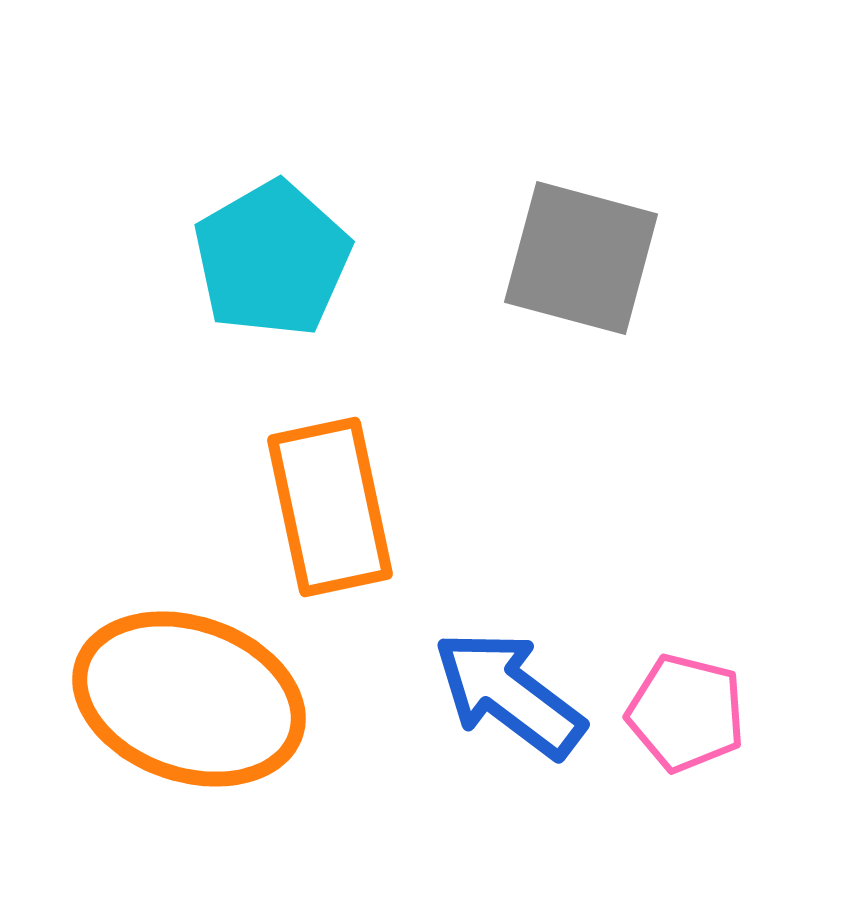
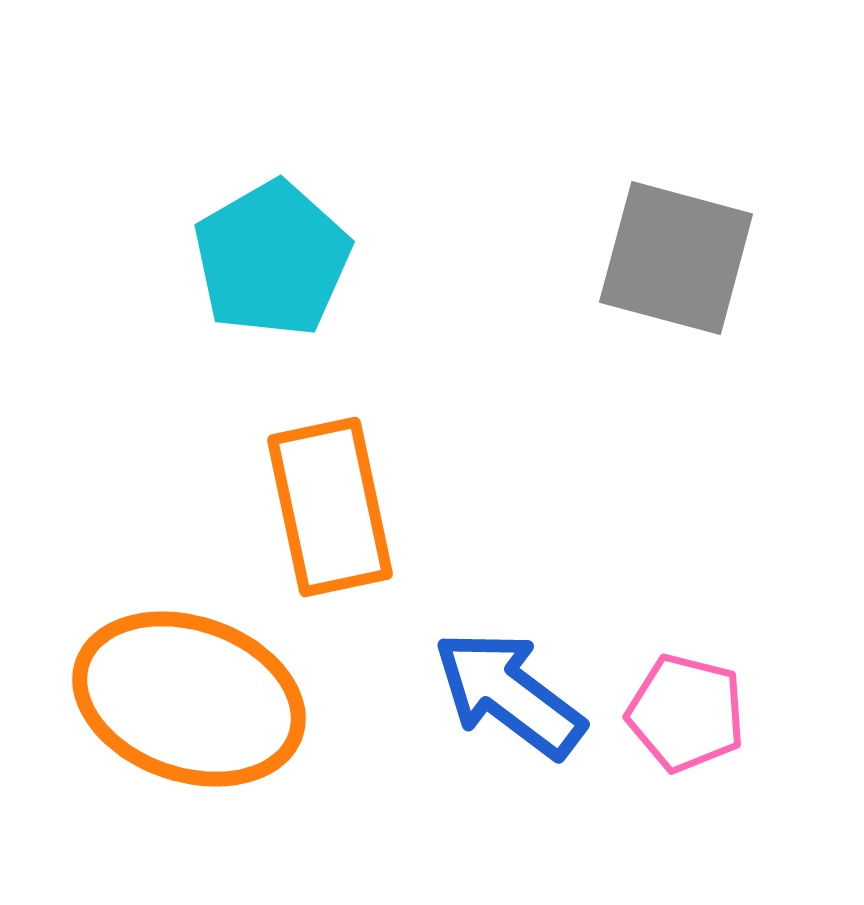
gray square: moved 95 px right
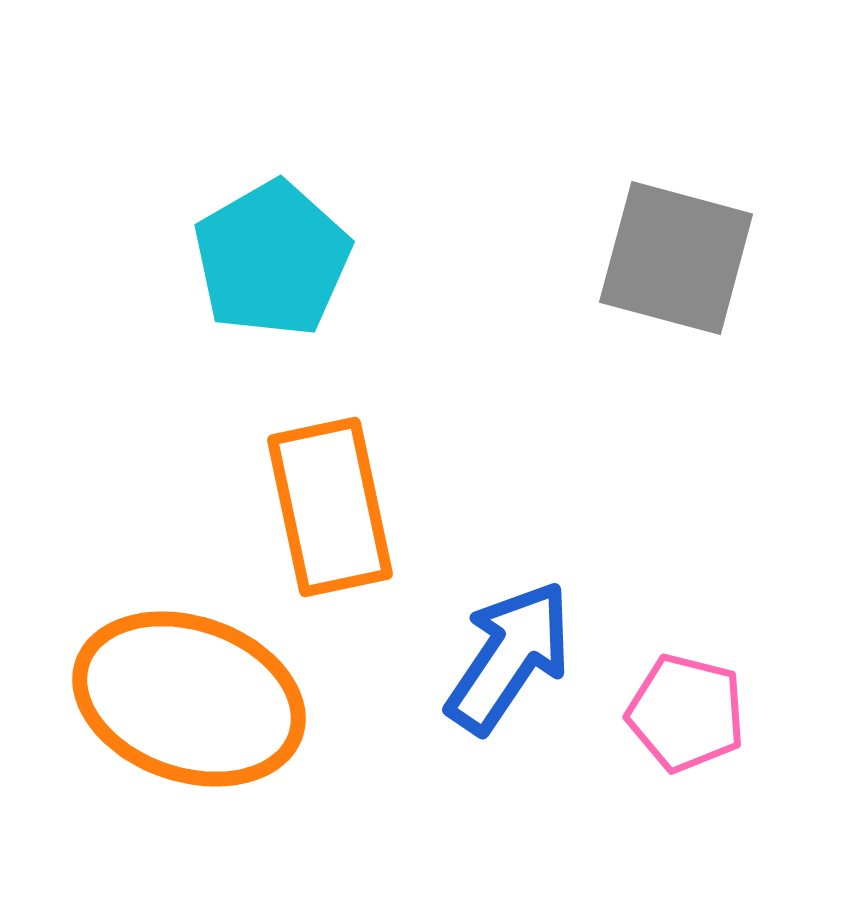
blue arrow: moved 37 px up; rotated 87 degrees clockwise
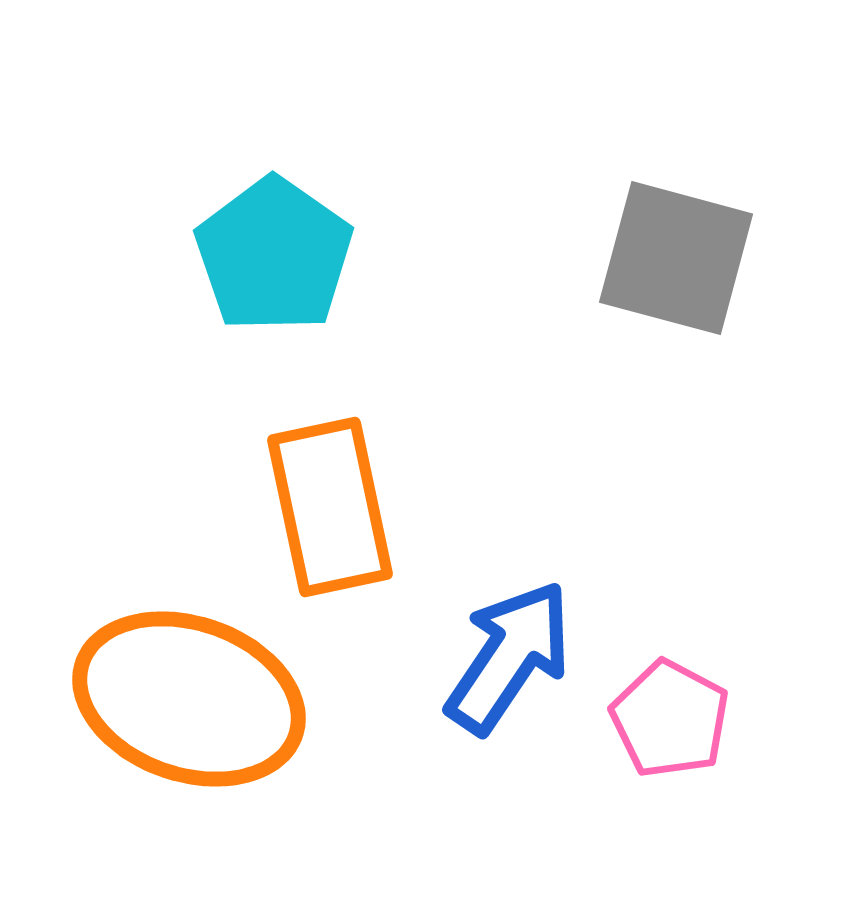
cyan pentagon: moved 2 px right, 4 px up; rotated 7 degrees counterclockwise
pink pentagon: moved 16 px left, 6 px down; rotated 14 degrees clockwise
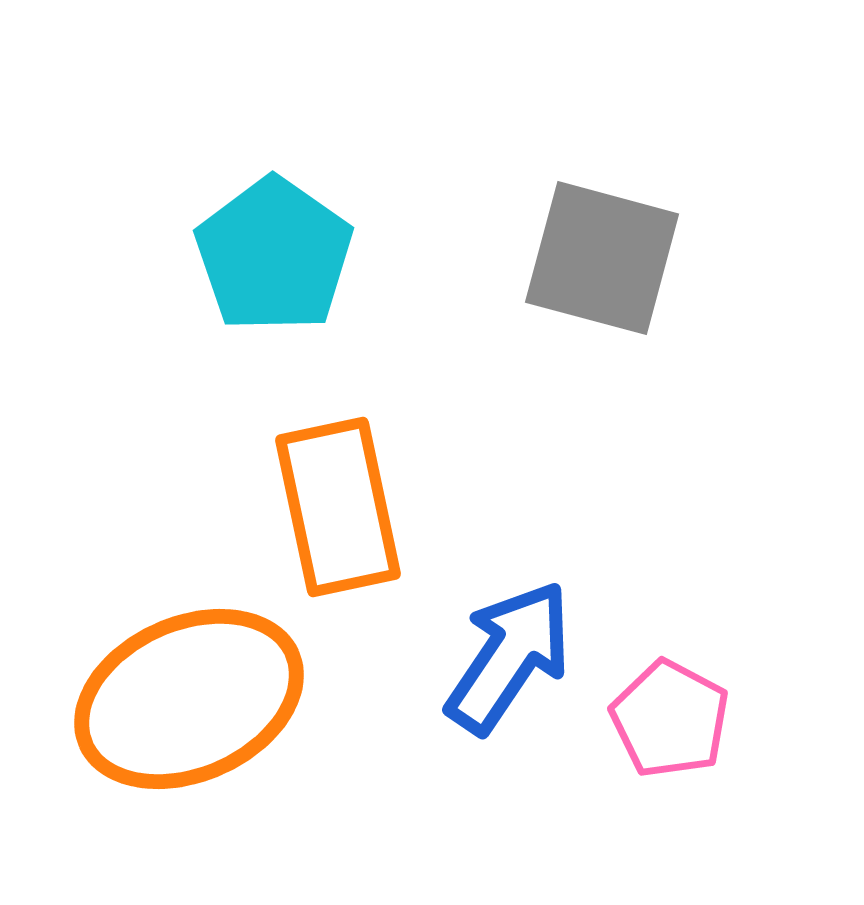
gray square: moved 74 px left
orange rectangle: moved 8 px right
orange ellipse: rotated 43 degrees counterclockwise
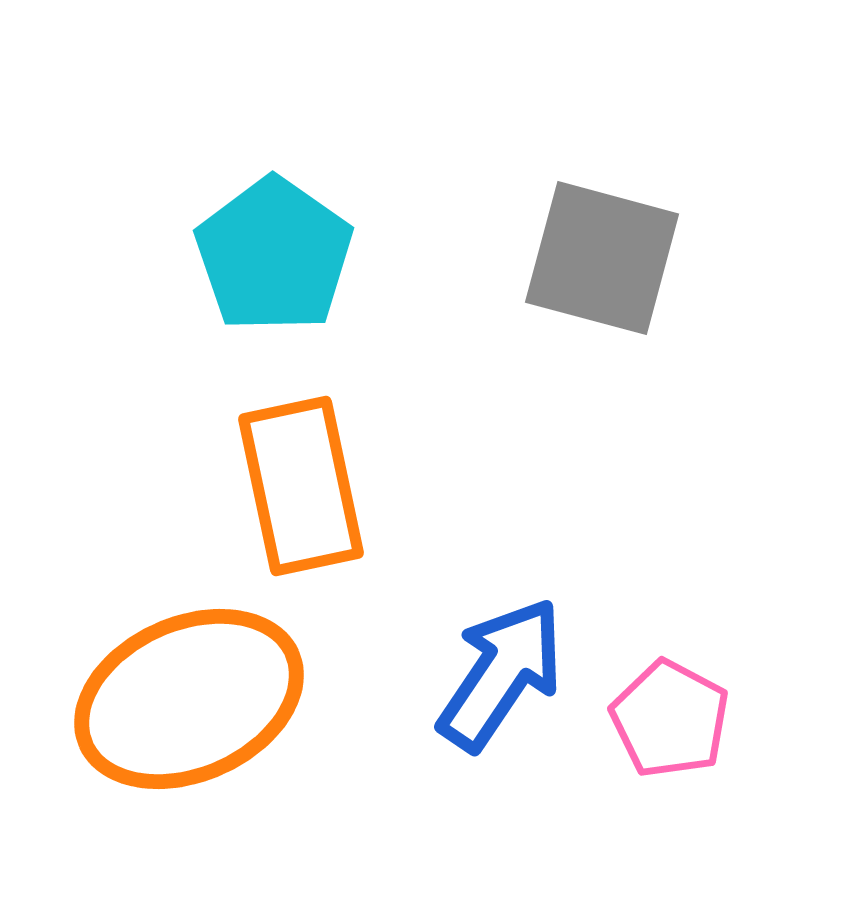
orange rectangle: moved 37 px left, 21 px up
blue arrow: moved 8 px left, 17 px down
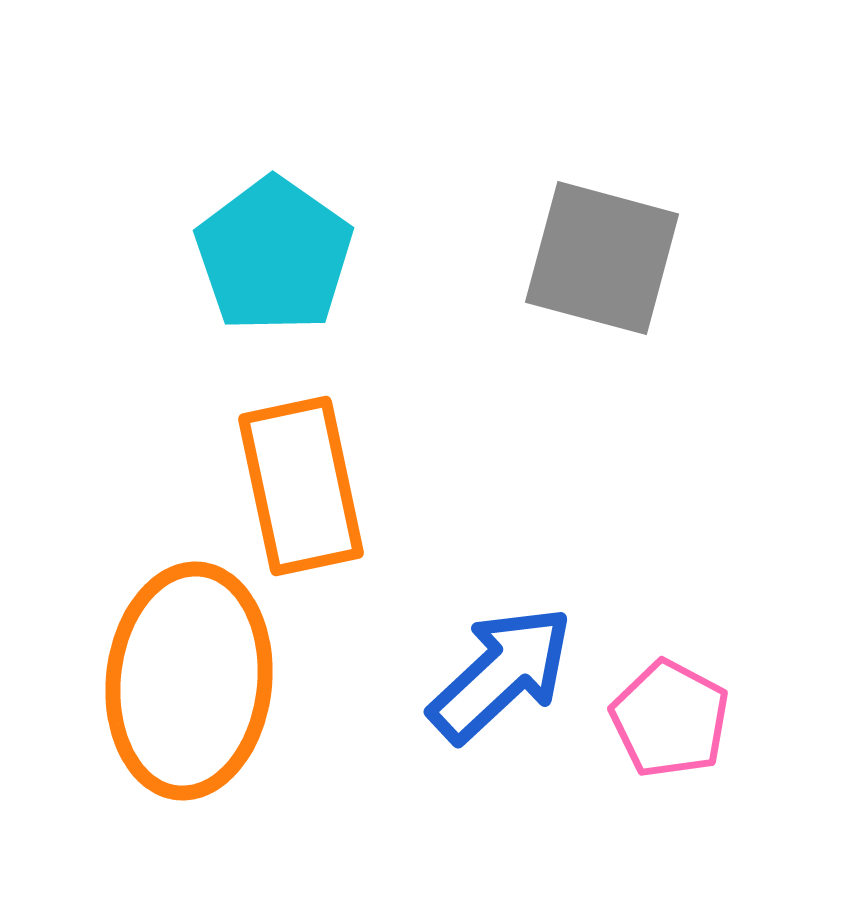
blue arrow: rotated 13 degrees clockwise
orange ellipse: moved 18 px up; rotated 60 degrees counterclockwise
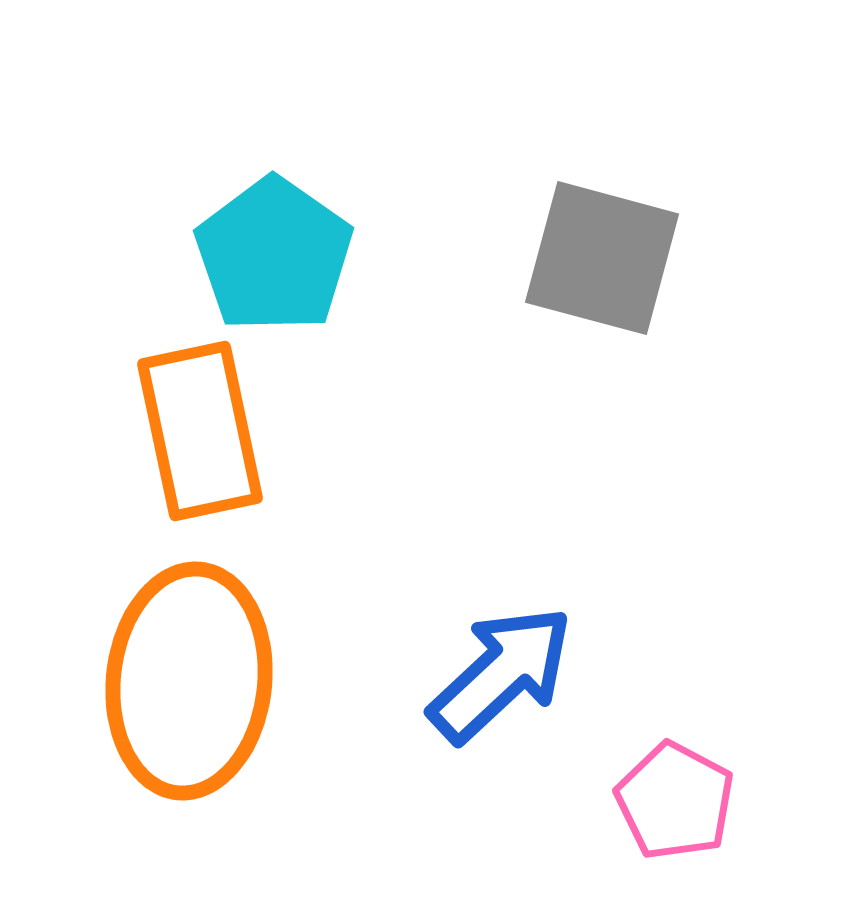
orange rectangle: moved 101 px left, 55 px up
pink pentagon: moved 5 px right, 82 px down
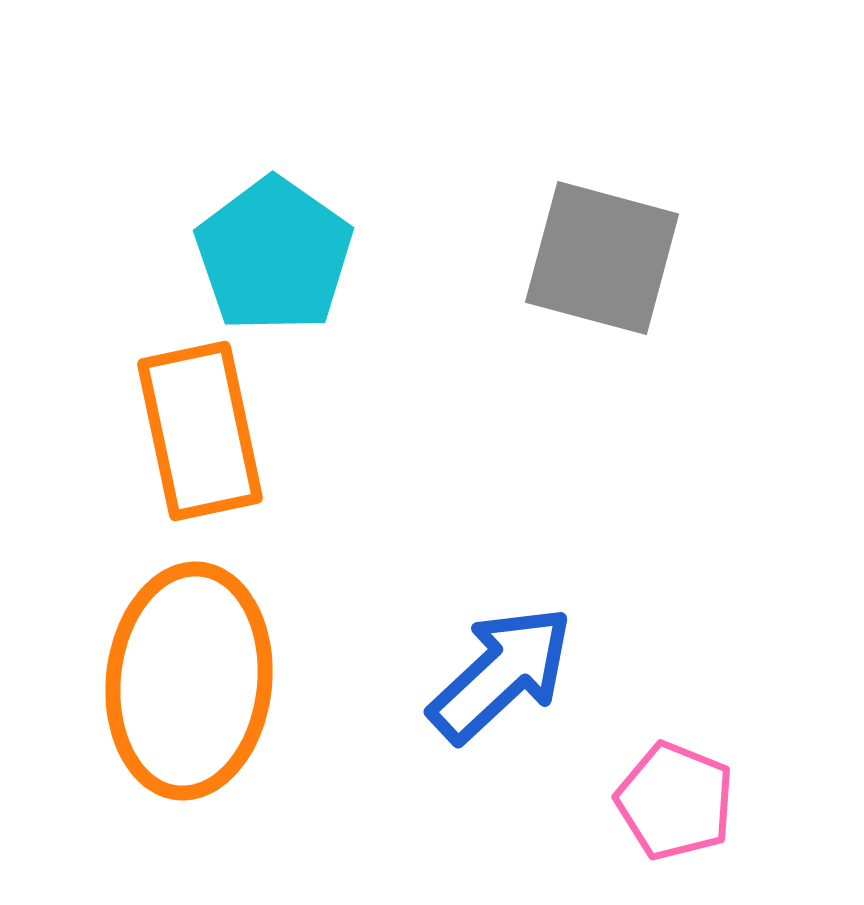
pink pentagon: rotated 6 degrees counterclockwise
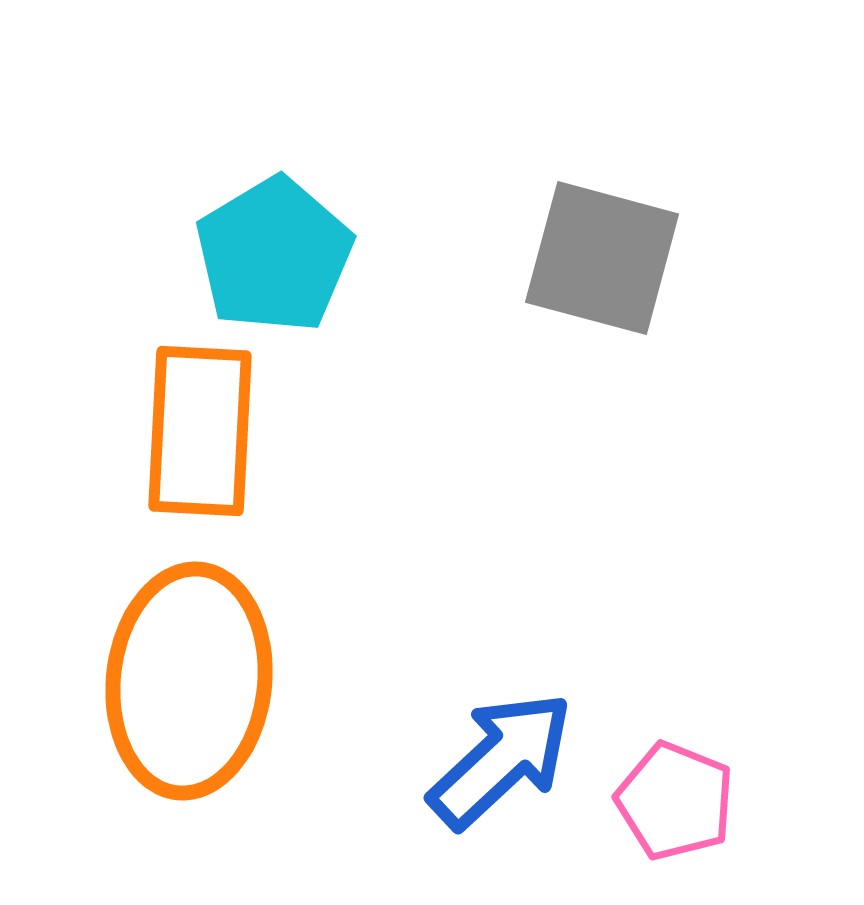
cyan pentagon: rotated 6 degrees clockwise
orange rectangle: rotated 15 degrees clockwise
blue arrow: moved 86 px down
